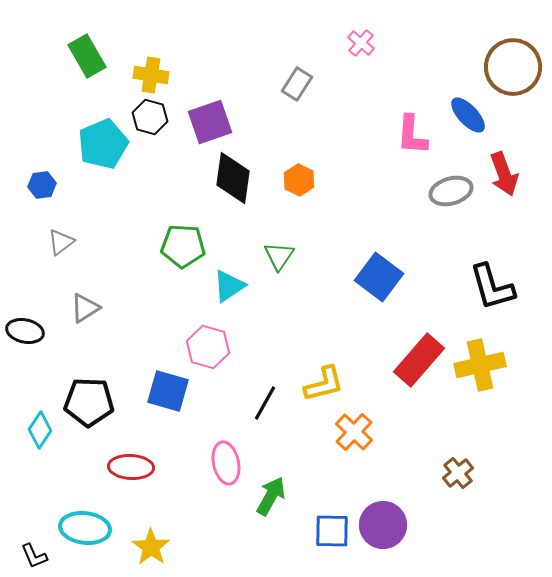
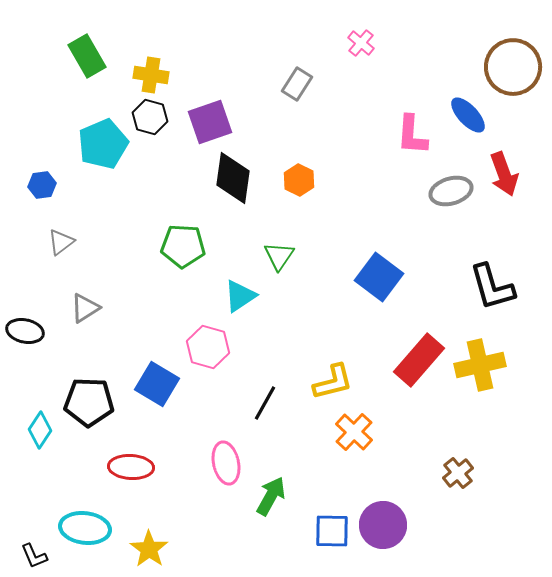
cyan triangle at (229, 286): moved 11 px right, 10 px down
yellow L-shape at (324, 384): moved 9 px right, 2 px up
blue square at (168, 391): moved 11 px left, 7 px up; rotated 15 degrees clockwise
yellow star at (151, 547): moved 2 px left, 2 px down
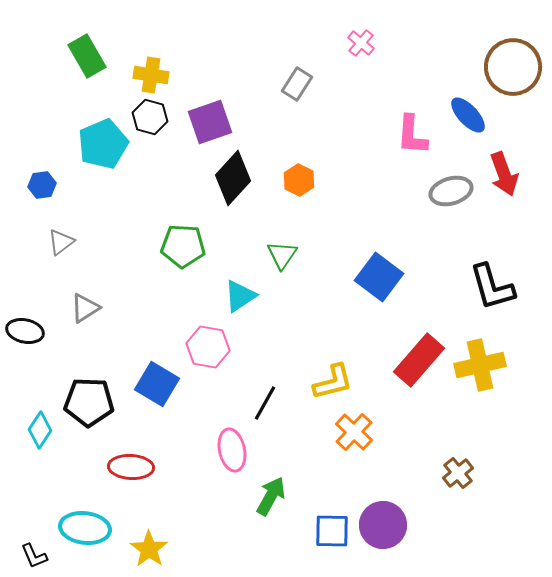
black diamond at (233, 178): rotated 34 degrees clockwise
green triangle at (279, 256): moved 3 px right, 1 px up
pink hexagon at (208, 347): rotated 6 degrees counterclockwise
pink ellipse at (226, 463): moved 6 px right, 13 px up
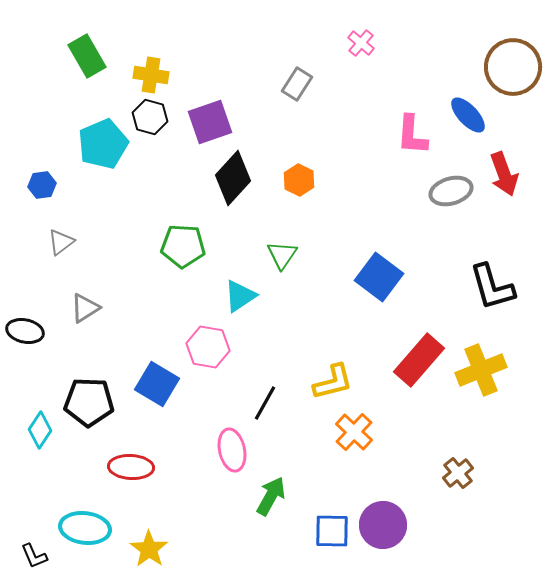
yellow cross at (480, 365): moved 1 px right, 5 px down; rotated 9 degrees counterclockwise
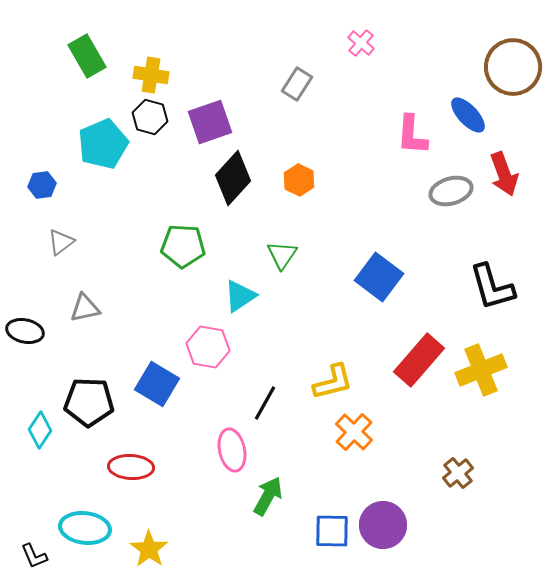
gray triangle at (85, 308): rotated 20 degrees clockwise
green arrow at (271, 496): moved 3 px left
